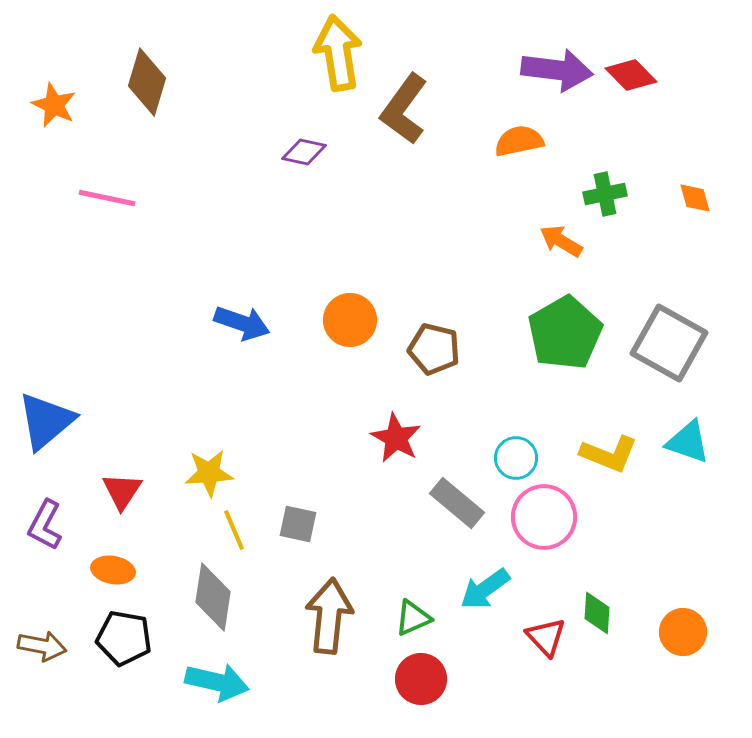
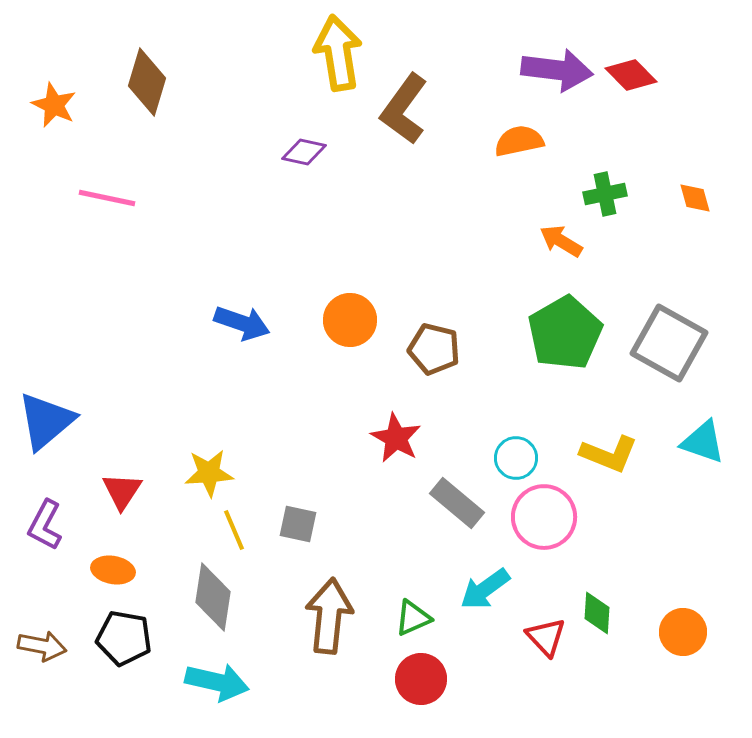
cyan triangle at (688, 442): moved 15 px right
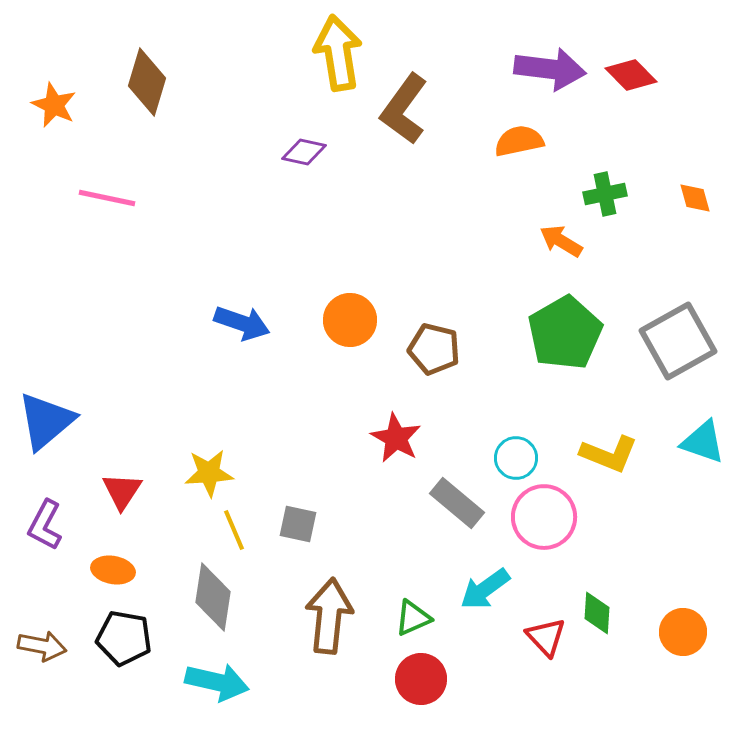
purple arrow at (557, 70): moved 7 px left, 1 px up
gray square at (669, 343): moved 9 px right, 2 px up; rotated 32 degrees clockwise
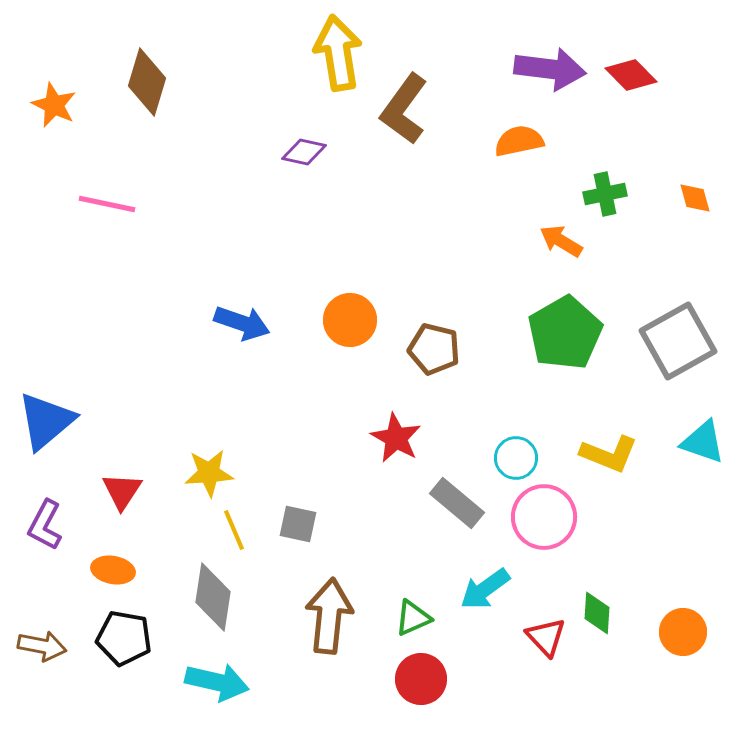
pink line at (107, 198): moved 6 px down
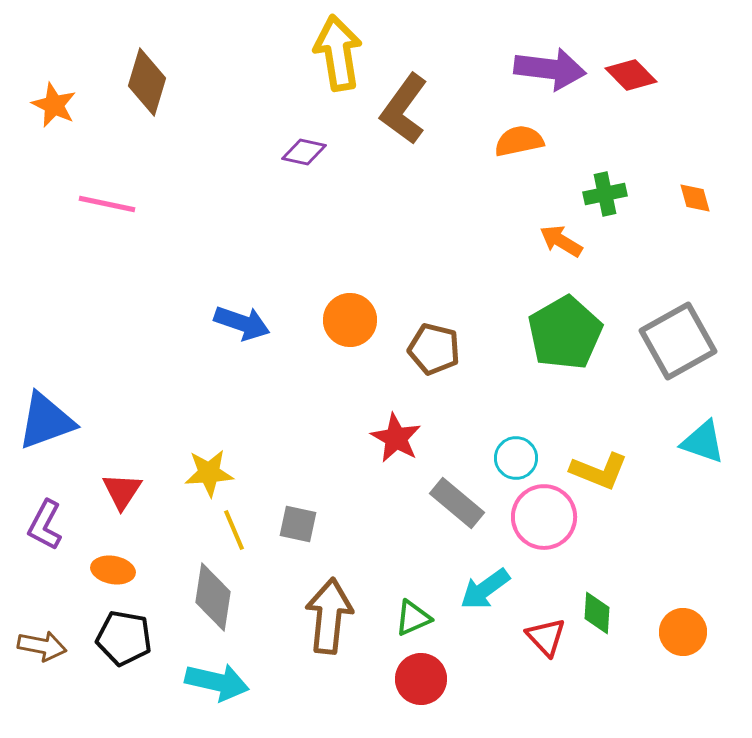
blue triangle at (46, 421): rotated 20 degrees clockwise
yellow L-shape at (609, 454): moved 10 px left, 17 px down
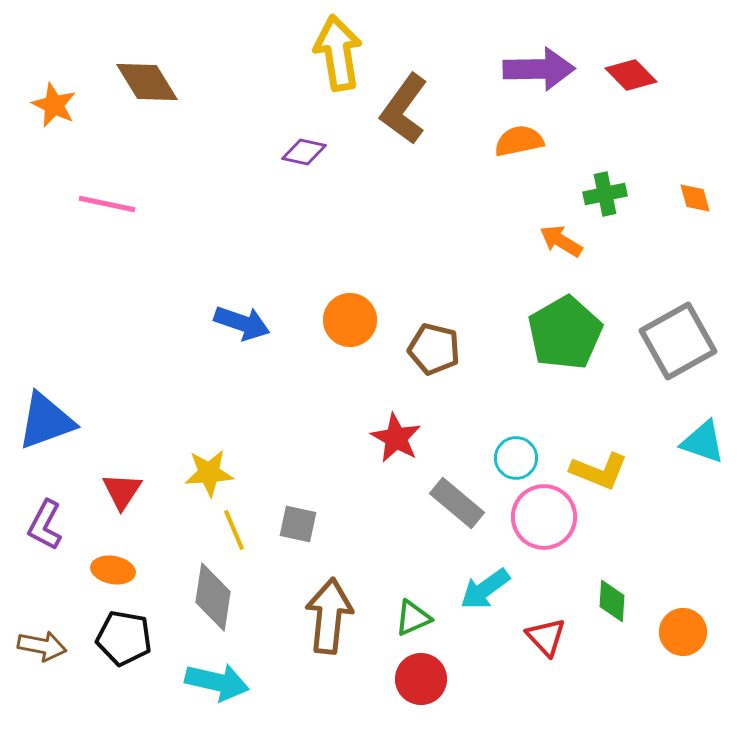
purple arrow at (550, 69): moved 11 px left; rotated 8 degrees counterclockwise
brown diamond at (147, 82): rotated 48 degrees counterclockwise
green diamond at (597, 613): moved 15 px right, 12 px up
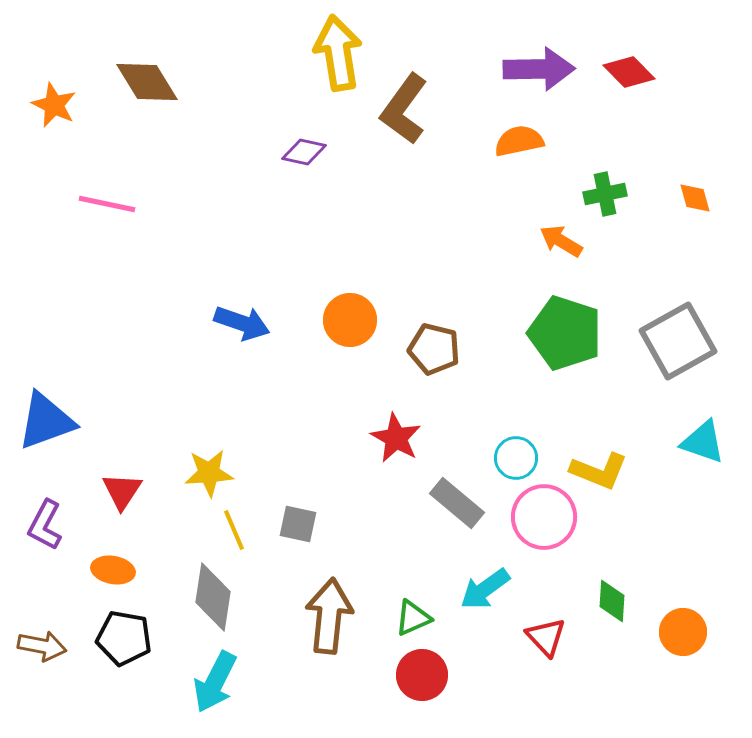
red diamond at (631, 75): moved 2 px left, 3 px up
green pentagon at (565, 333): rotated 24 degrees counterclockwise
red circle at (421, 679): moved 1 px right, 4 px up
cyan arrow at (217, 682): moved 2 px left; rotated 104 degrees clockwise
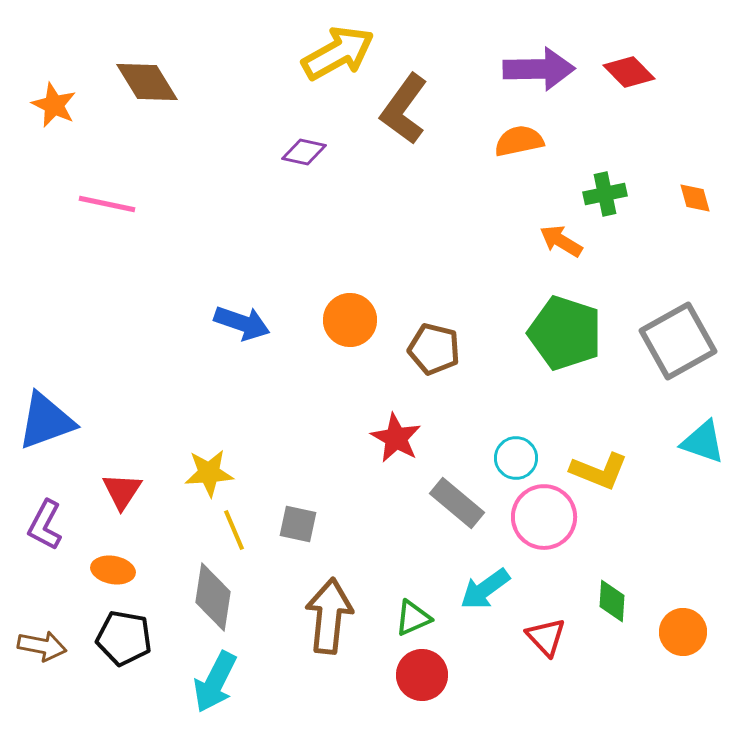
yellow arrow at (338, 53): rotated 70 degrees clockwise
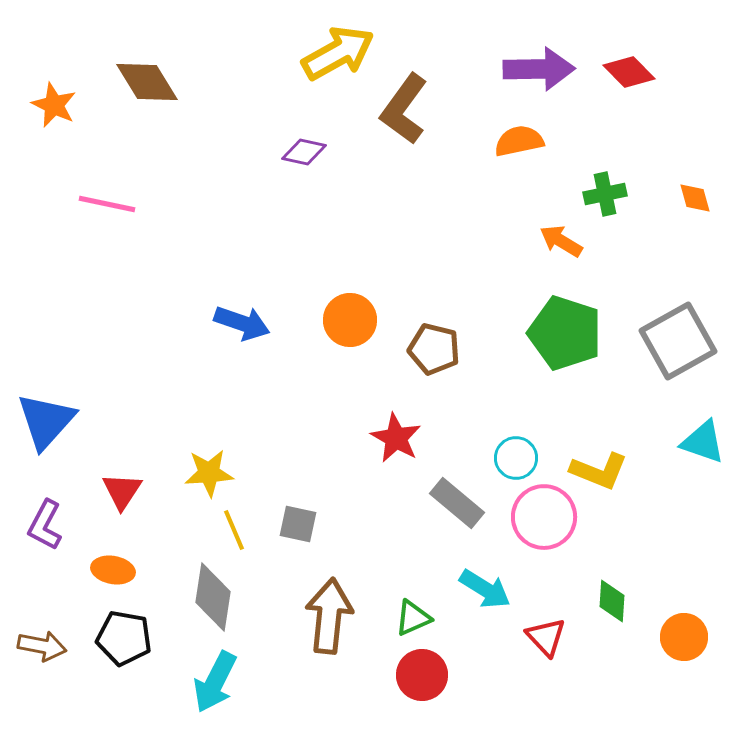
blue triangle at (46, 421): rotated 28 degrees counterclockwise
cyan arrow at (485, 589): rotated 112 degrees counterclockwise
orange circle at (683, 632): moved 1 px right, 5 px down
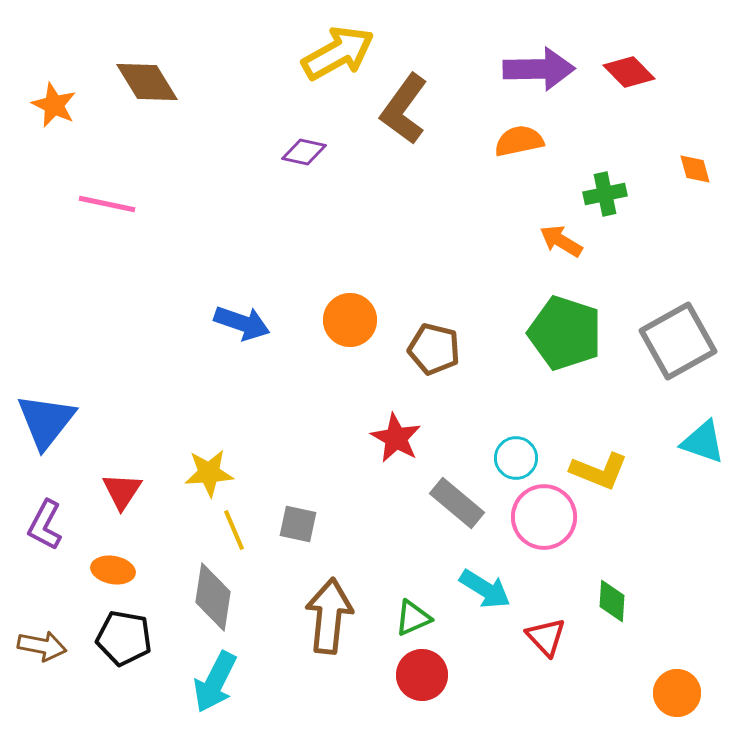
orange diamond at (695, 198): moved 29 px up
blue triangle at (46, 421): rotated 4 degrees counterclockwise
orange circle at (684, 637): moved 7 px left, 56 px down
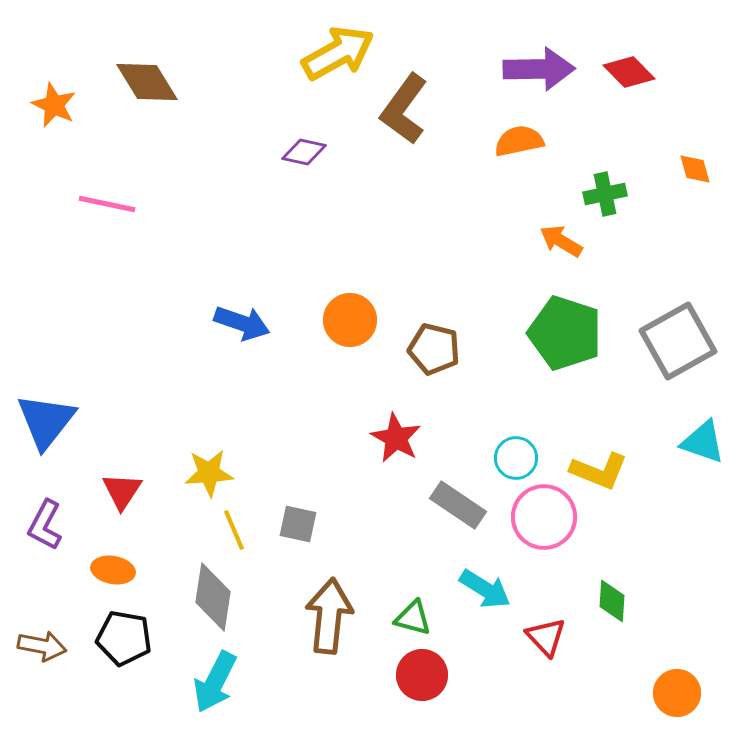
gray rectangle at (457, 503): moved 1 px right, 2 px down; rotated 6 degrees counterclockwise
green triangle at (413, 618): rotated 39 degrees clockwise
